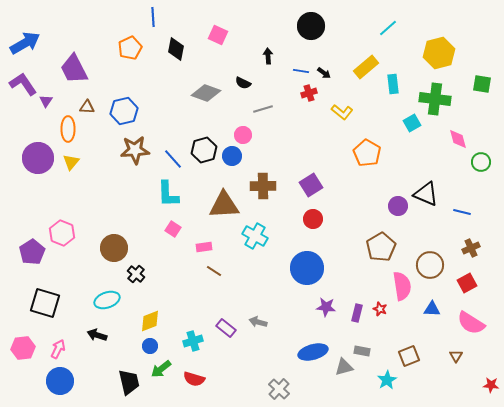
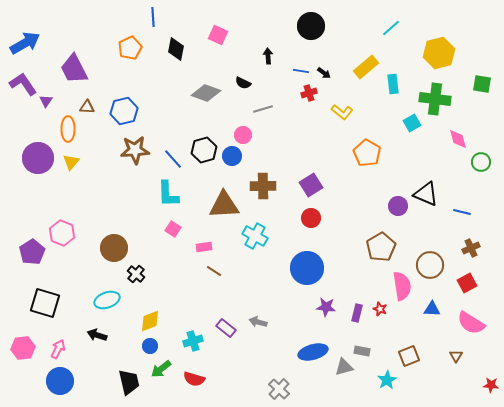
cyan line at (388, 28): moved 3 px right
red circle at (313, 219): moved 2 px left, 1 px up
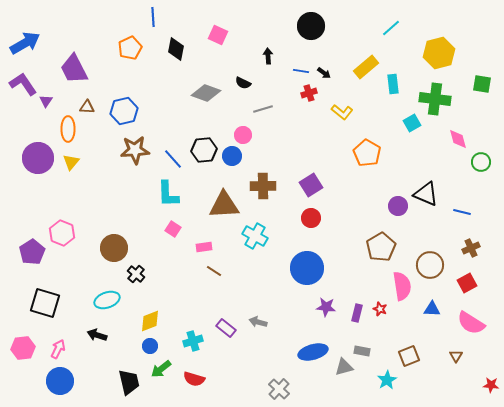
black hexagon at (204, 150): rotated 10 degrees clockwise
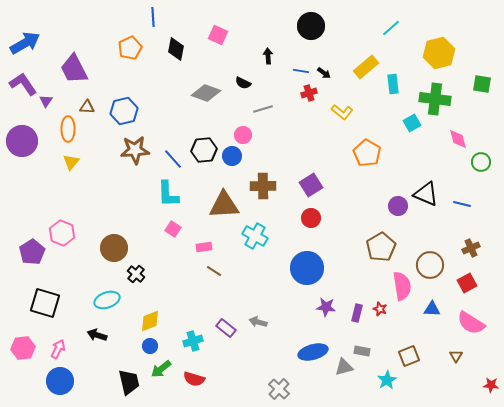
purple circle at (38, 158): moved 16 px left, 17 px up
blue line at (462, 212): moved 8 px up
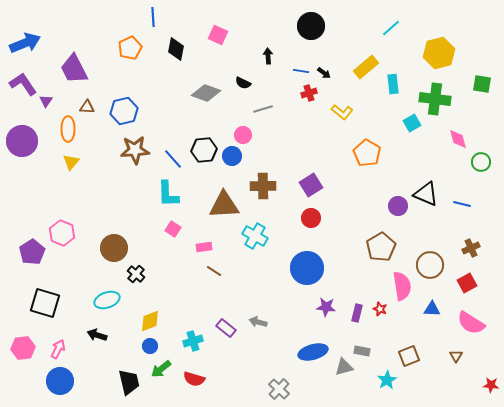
blue arrow at (25, 43): rotated 8 degrees clockwise
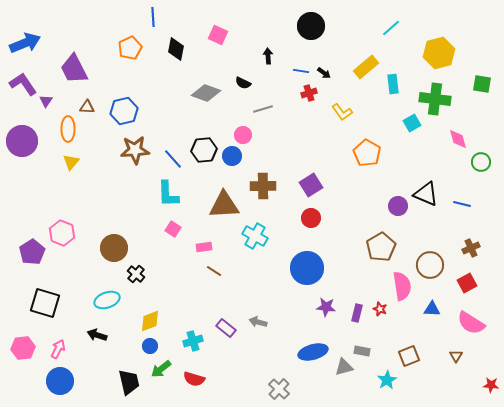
yellow L-shape at (342, 112): rotated 15 degrees clockwise
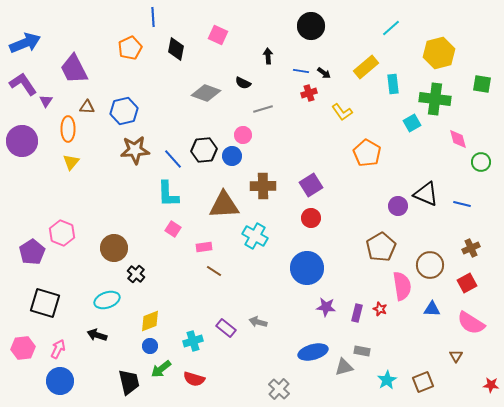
brown square at (409, 356): moved 14 px right, 26 px down
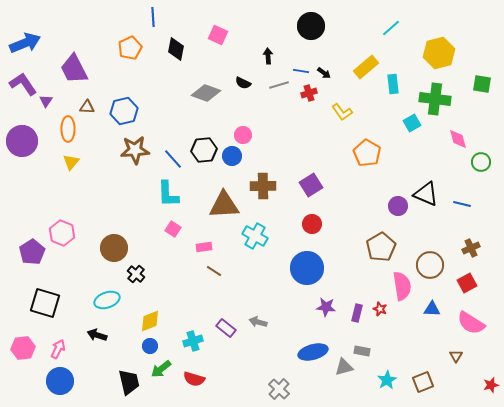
gray line at (263, 109): moved 16 px right, 24 px up
red circle at (311, 218): moved 1 px right, 6 px down
red star at (491, 385): rotated 21 degrees counterclockwise
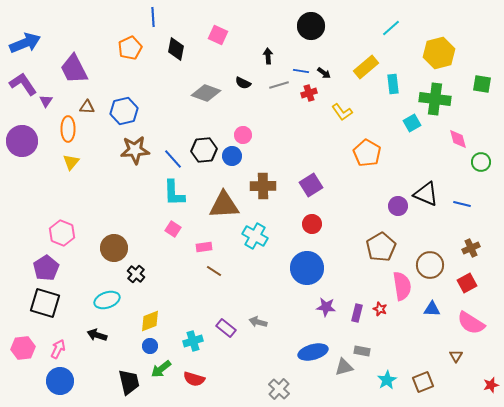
cyan L-shape at (168, 194): moved 6 px right, 1 px up
purple pentagon at (32, 252): moved 14 px right, 16 px down
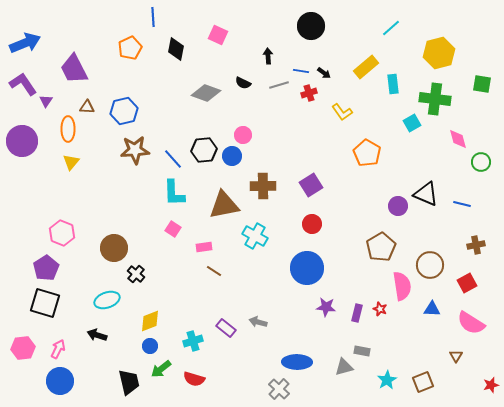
brown triangle at (224, 205): rotated 8 degrees counterclockwise
brown cross at (471, 248): moved 5 px right, 3 px up; rotated 12 degrees clockwise
blue ellipse at (313, 352): moved 16 px left, 10 px down; rotated 16 degrees clockwise
